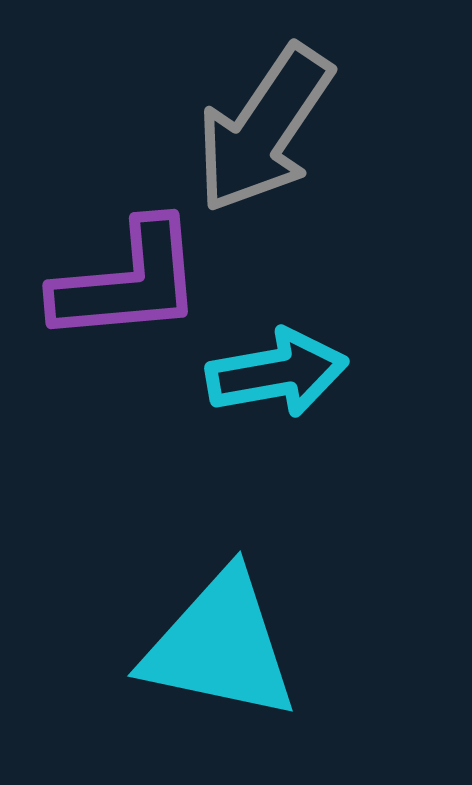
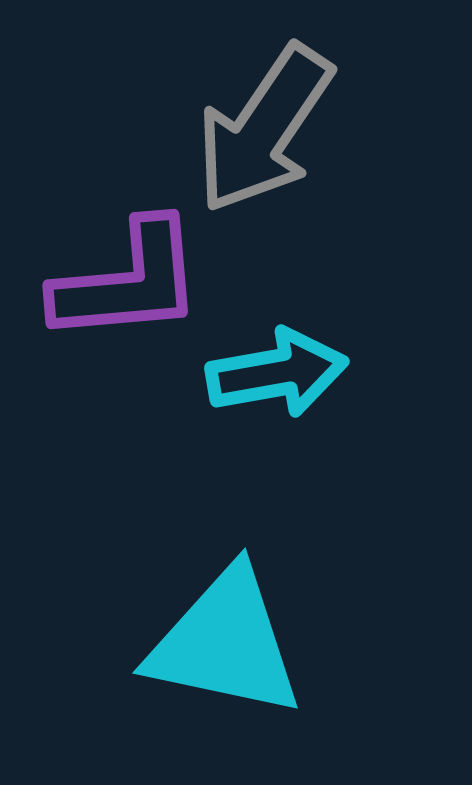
cyan triangle: moved 5 px right, 3 px up
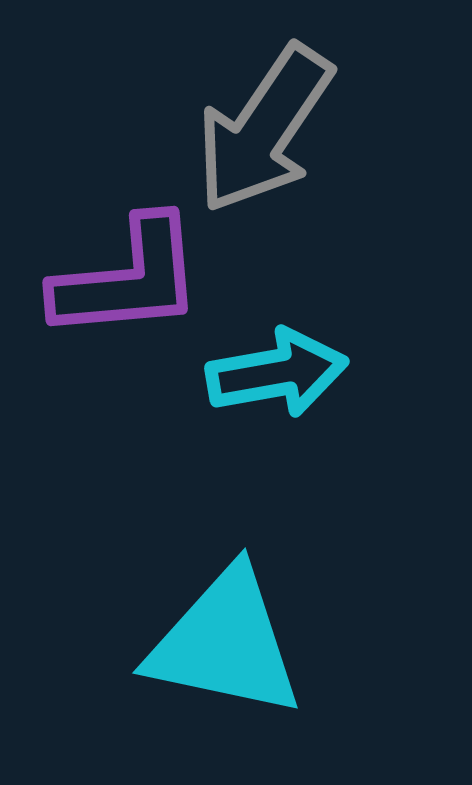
purple L-shape: moved 3 px up
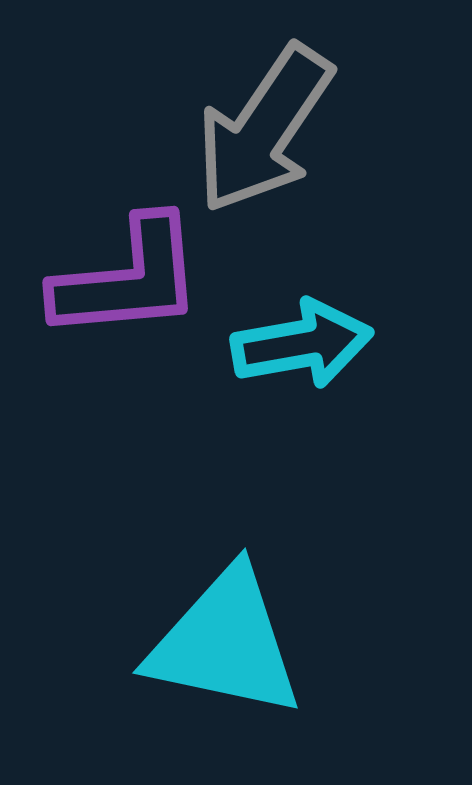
cyan arrow: moved 25 px right, 29 px up
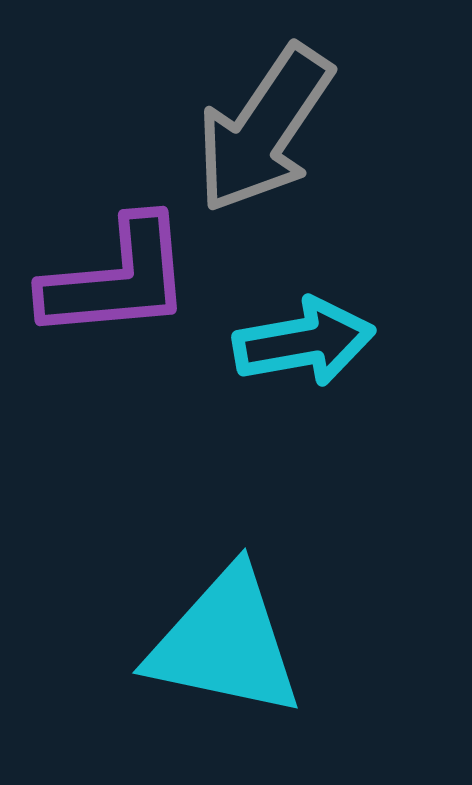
purple L-shape: moved 11 px left
cyan arrow: moved 2 px right, 2 px up
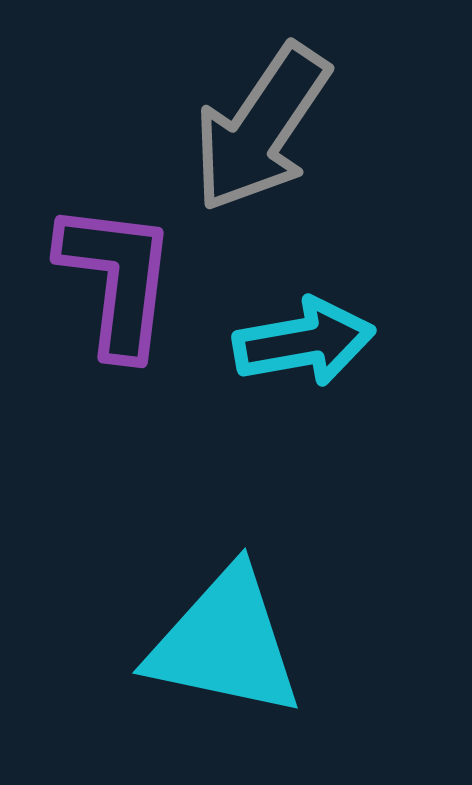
gray arrow: moved 3 px left, 1 px up
purple L-shape: rotated 78 degrees counterclockwise
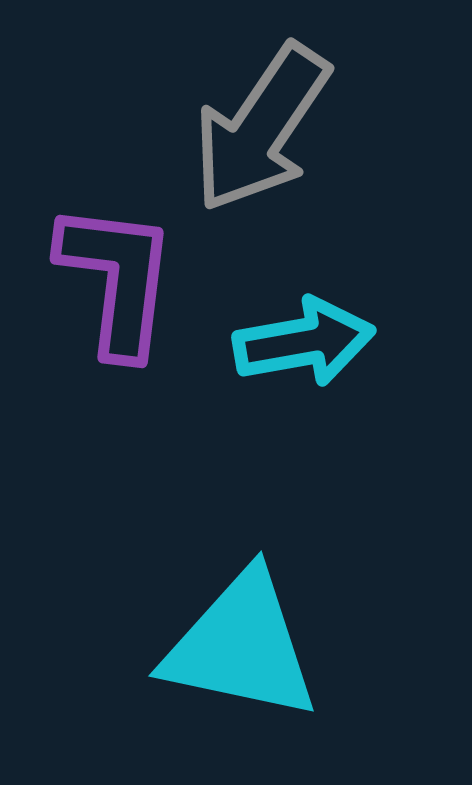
cyan triangle: moved 16 px right, 3 px down
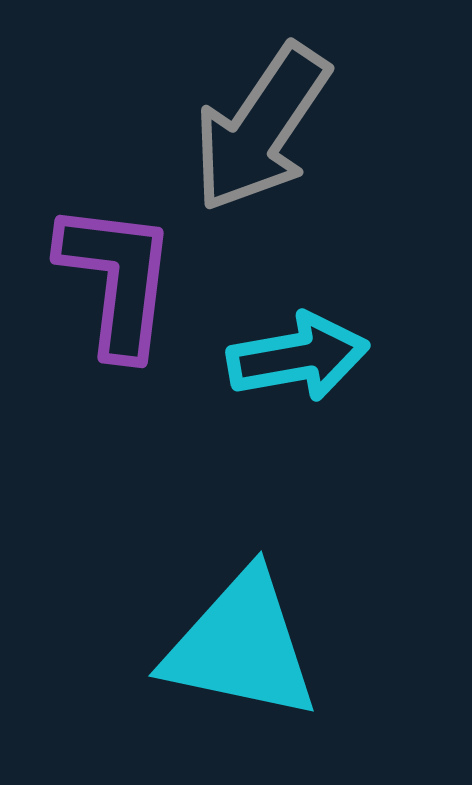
cyan arrow: moved 6 px left, 15 px down
